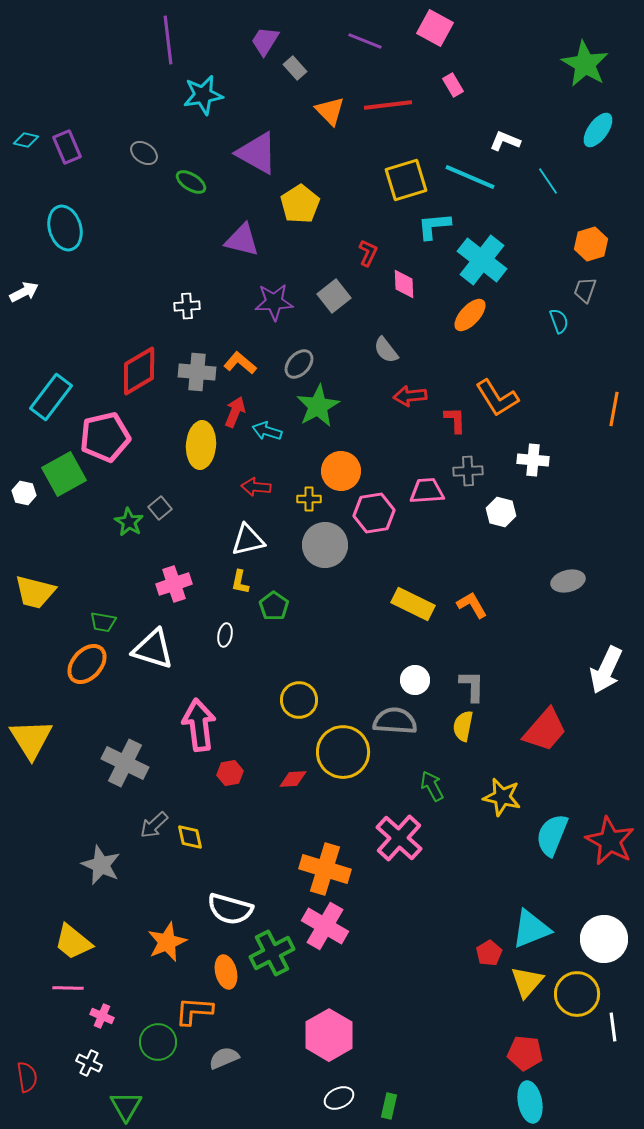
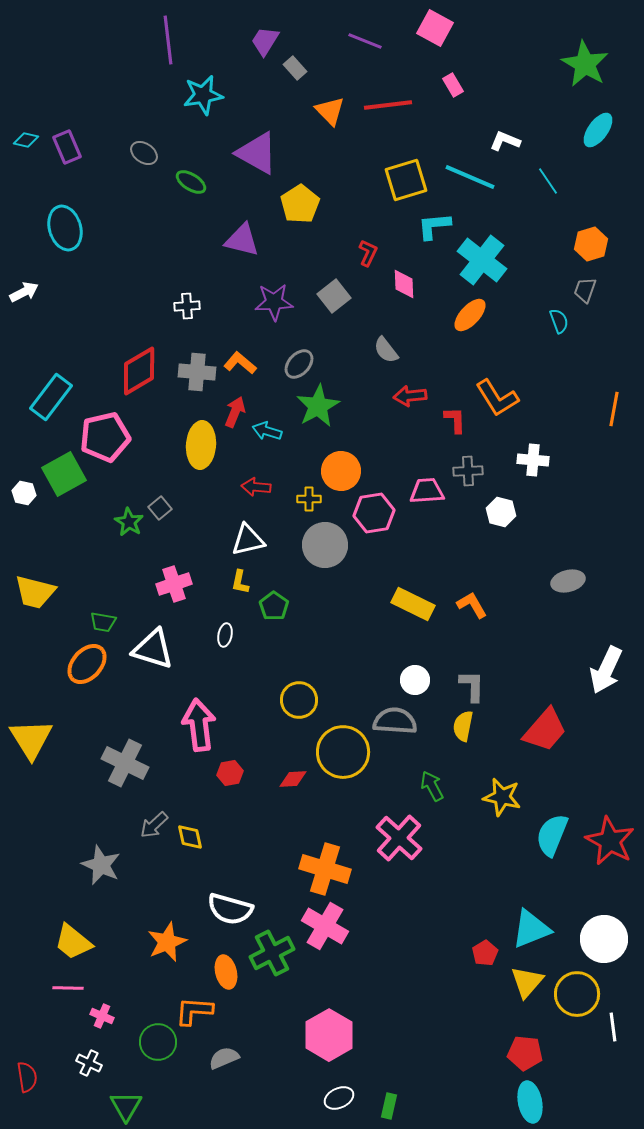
red pentagon at (489, 953): moved 4 px left
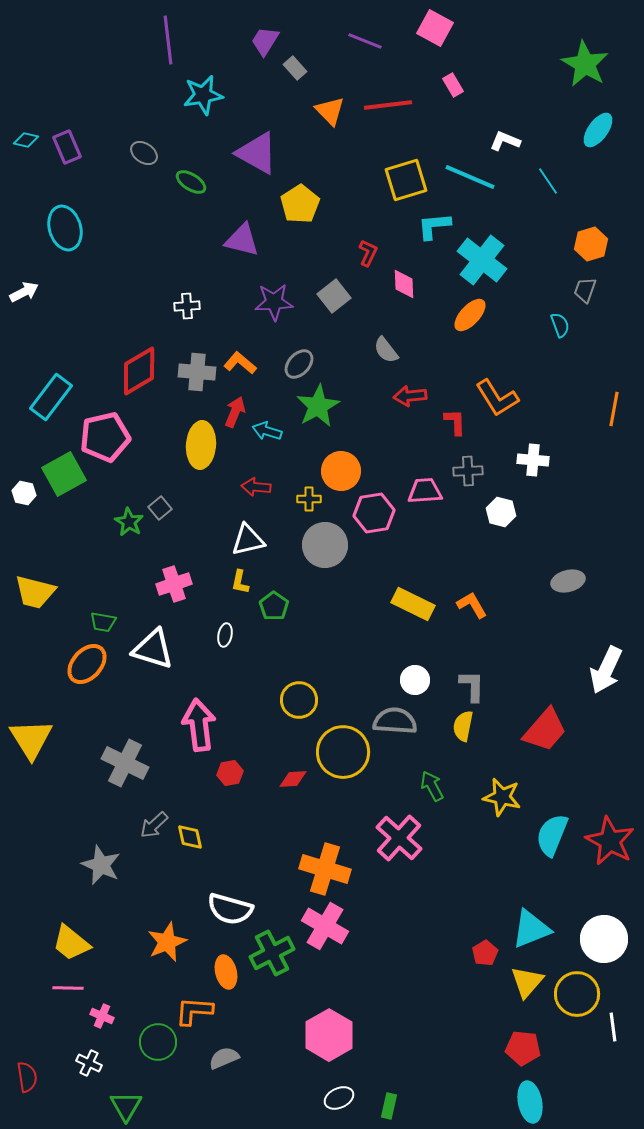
cyan semicircle at (559, 321): moved 1 px right, 4 px down
red L-shape at (455, 420): moved 2 px down
pink trapezoid at (427, 491): moved 2 px left
yellow trapezoid at (73, 942): moved 2 px left, 1 px down
red pentagon at (525, 1053): moved 2 px left, 5 px up
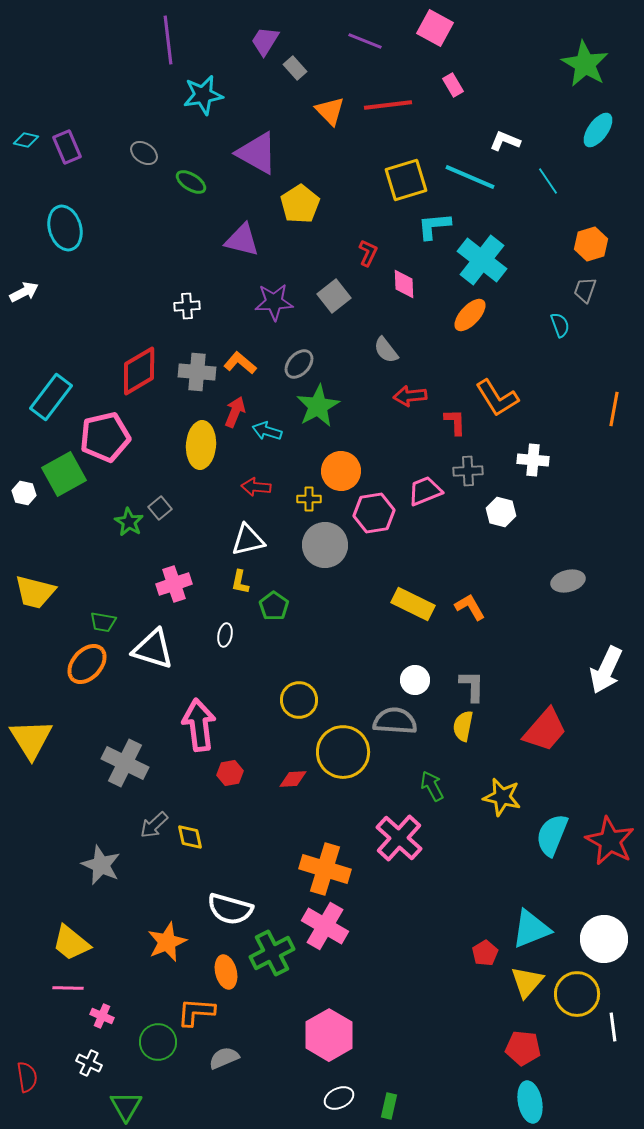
pink trapezoid at (425, 491): rotated 18 degrees counterclockwise
orange L-shape at (472, 605): moved 2 px left, 2 px down
orange L-shape at (194, 1011): moved 2 px right, 1 px down
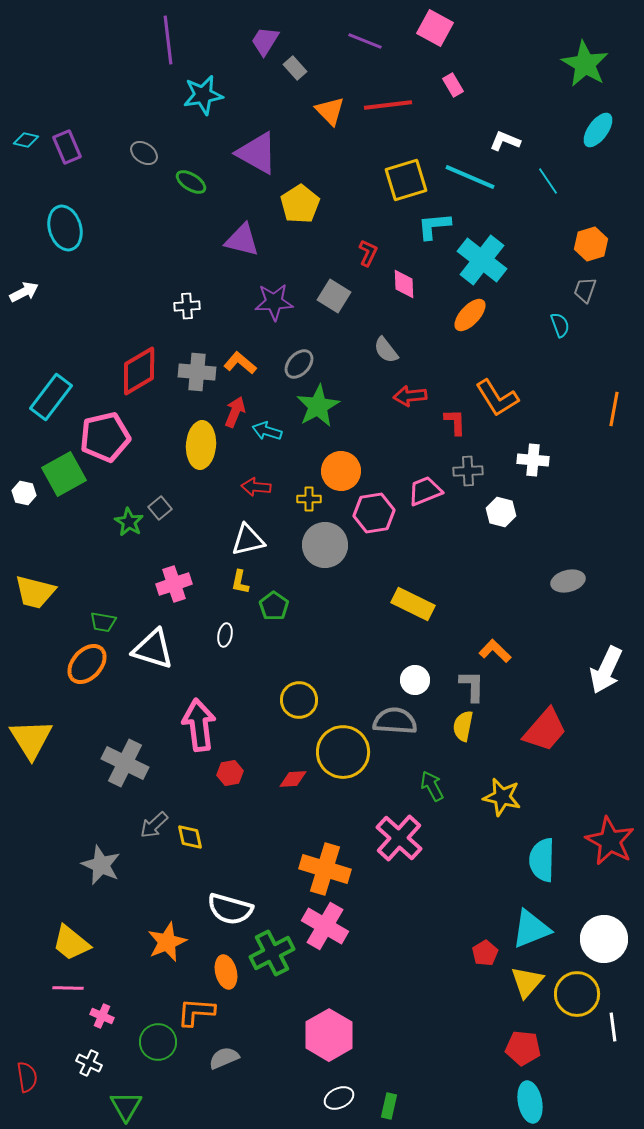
gray square at (334, 296): rotated 20 degrees counterclockwise
orange L-shape at (470, 607): moved 25 px right, 44 px down; rotated 16 degrees counterclockwise
cyan semicircle at (552, 835): moved 10 px left, 25 px down; rotated 21 degrees counterclockwise
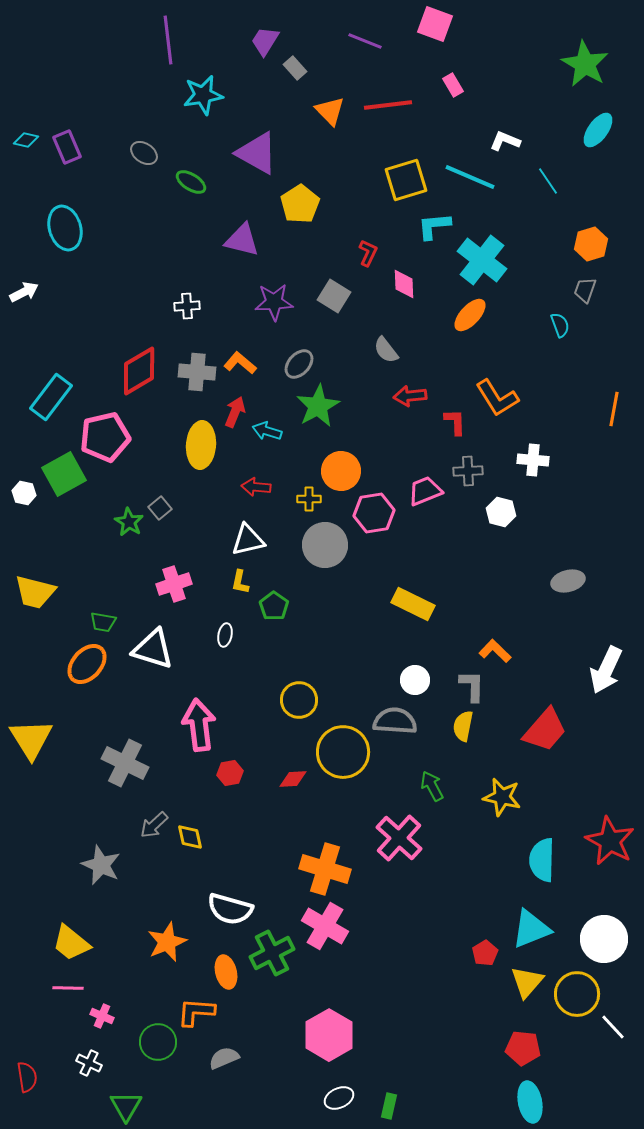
pink square at (435, 28): moved 4 px up; rotated 9 degrees counterclockwise
white line at (613, 1027): rotated 36 degrees counterclockwise
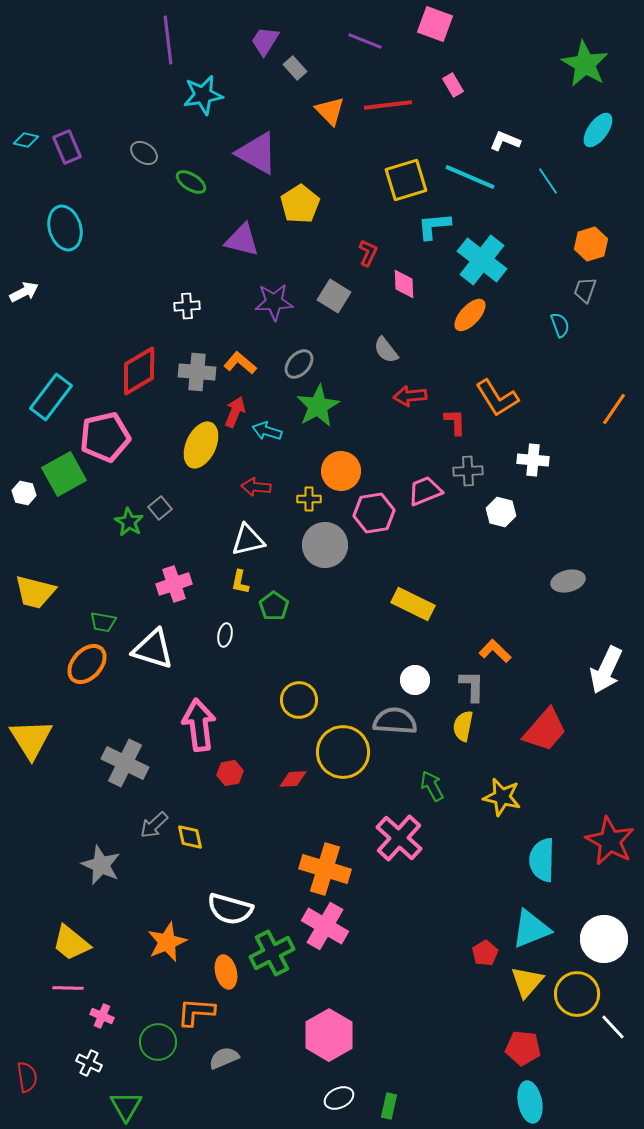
orange line at (614, 409): rotated 24 degrees clockwise
yellow ellipse at (201, 445): rotated 21 degrees clockwise
